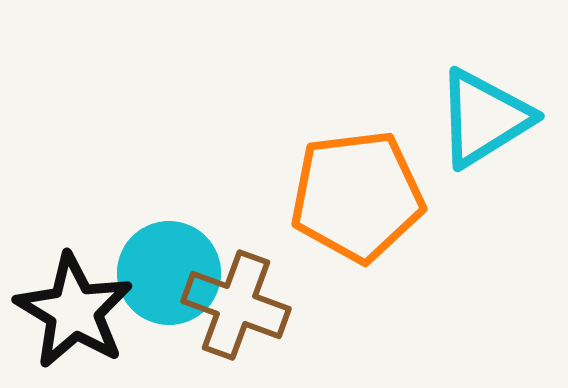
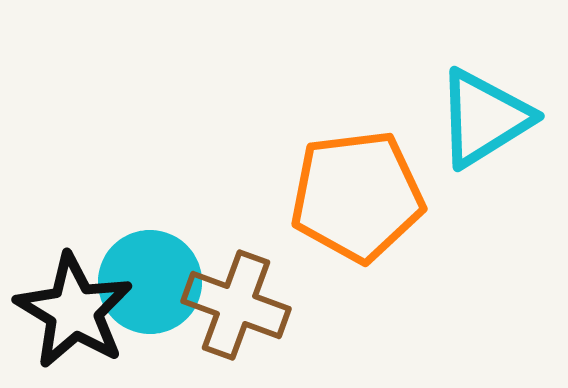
cyan circle: moved 19 px left, 9 px down
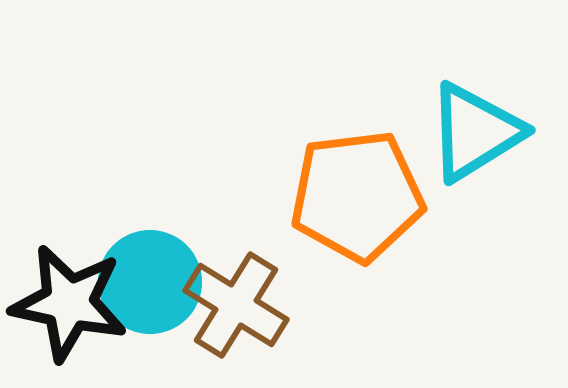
cyan triangle: moved 9 px left, 14 px down
brown cross: rotated 12 degrees clockwise
black star: moved 5 px left, 8 px up; rotated 19 degrees counterclockwise
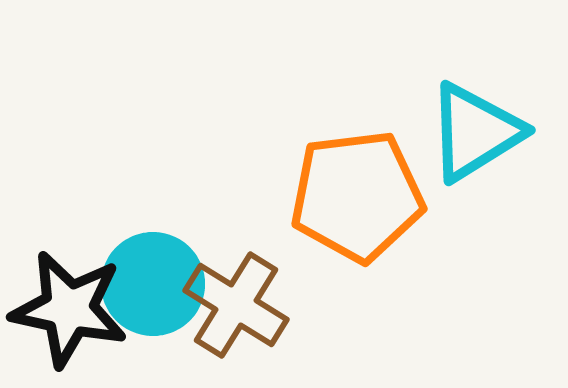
cyan circle: moved 3 px right, 2 px down
black star: moved 6 px down
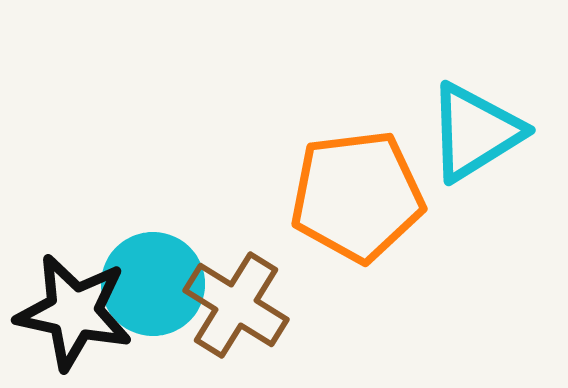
black star: moved 5 px right, 3 px down
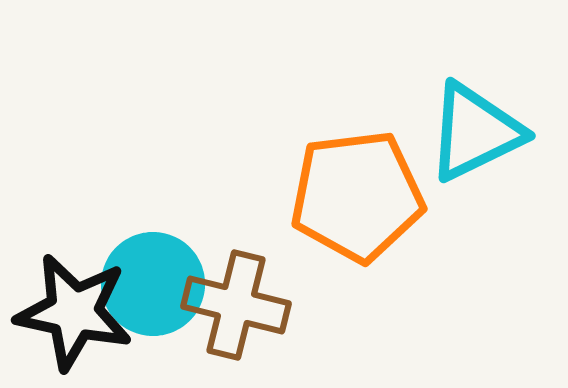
cyan triangle: rotated 6 degrees clockwise
brown cross: rotated 18 degrees counterclockwise
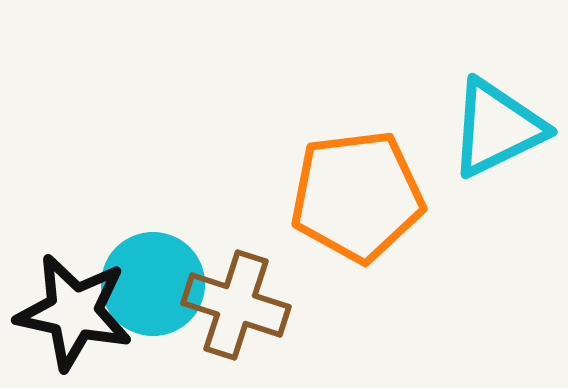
cyan triangle: moved 22 px right, 4 px up
brown cross: rotated 4 degrees clockwise
